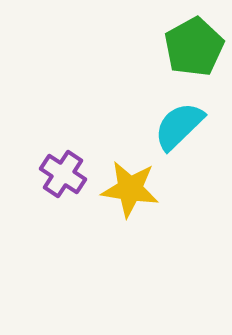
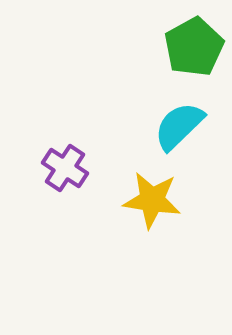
purple cross: moved 2 px right, 6 px up
yellow star: moved 22 px right, 11 px down
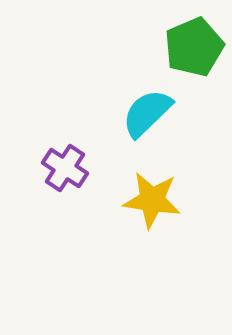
green pentagon: rotated 6 degrees clockwise
cyan semicircle: moved 32 px left, 13 px up
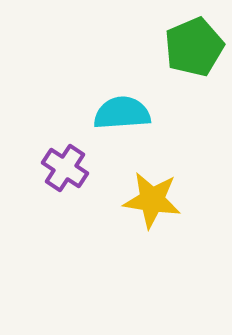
cyan semicircle: moved 25 px left; rotated 40 degrees clockwise
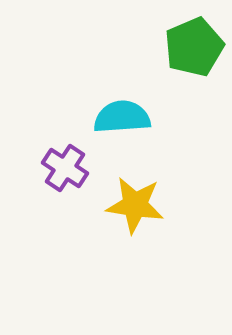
cyan semicircle: moved 4 px down
yellow star: moved 17 px left, 5 px down
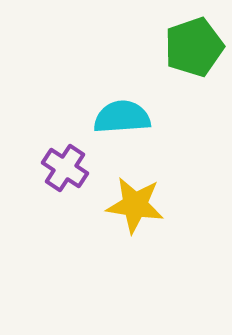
green pentagon: rotated 4 degrees clockwise
